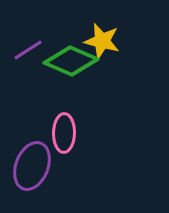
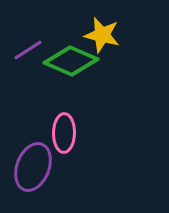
yellow star: moved 6 px up
purple ellipse: moved 1 px right, 1 px down
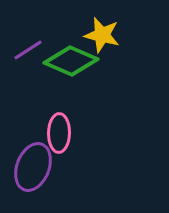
pink ellipse: moved 5 px left
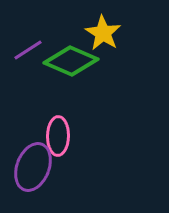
yellow star: moved 1 px right, 2 px up; rotated 18 degrees clockwise
pink ellipse: moved 1 px left, 3 px down
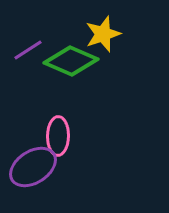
yellow star: moved 1 px down; rotated 21 degrees clockwise
purple ellipse: rotated 36 degrees clockwise
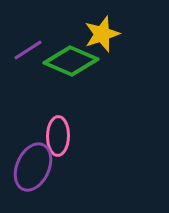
yellow star: moved 1 px left
purple ellipse: rotated 33 degrees counterclockwise
